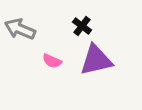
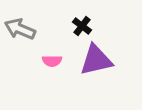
pink semicircle: rotated 24 degrees counterclockwise
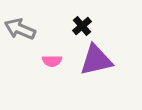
black cross: rotated 12 degrees clockwise
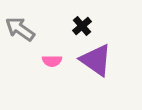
gray arrow: rotated 12 degrees clockwise
purple triangle: rotated 48 degrees clockwise
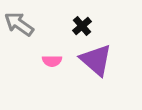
gray arrow: moved 1 px left, 5 px up
purple triangle: rotated 6 degrees clockwise
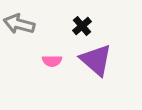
gray arrow: rotated 20 degrees counterclockwise
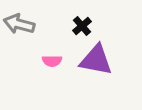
purple triangle: rotated 30 degrees counterclockwise
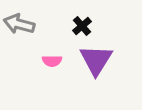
purple triangle: rotated 51 degrees clockwise
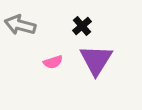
gray arrow: moved 1 px right, 1 px down
pink semicircle: moved 1 px right, 1 px down; rotated 18 degrees counterclockwise
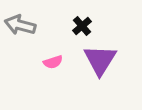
purple triangle: moved 4 px right
